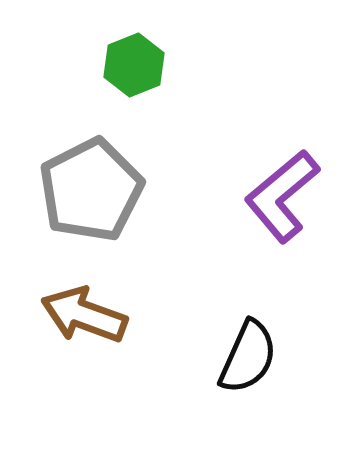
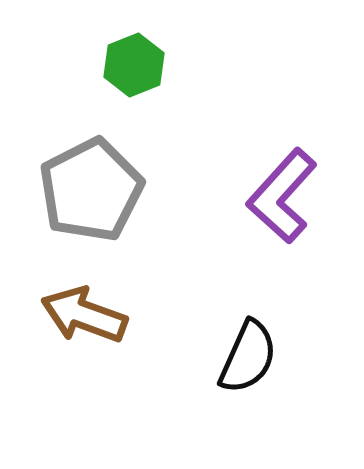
purple L-shape: rotated 8 degrees counterclockwise
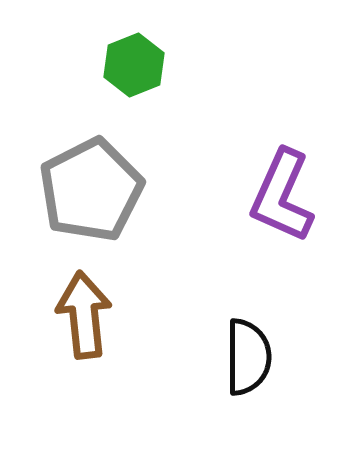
purple L-shape: rotated 18 degrees counterclockwise
brown arrow: rotated 64 degrees clockwise
black semicircle: rotated 24 degrees counterclockwise
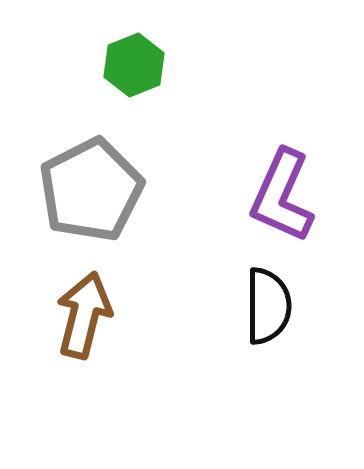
brown arrow: rotated 20 degrees clockwise
black semicircle: moved 20 px right, 51 px up
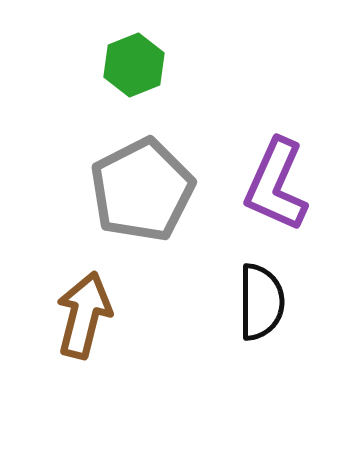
gray pentagon: moved 51 px right
purple L-shape: moved 6 px left, 11 px up
black semicircle: moved 7 px left, 4 px up
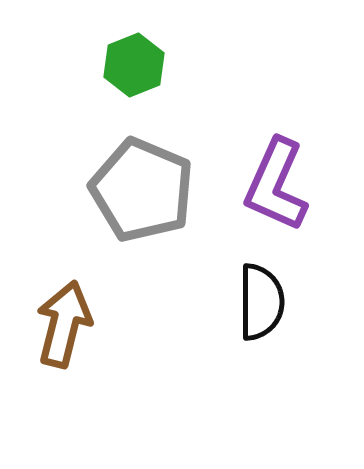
gray pentagon: rotated 22 degrees counterclockwise
brown arrow: moved 20 px left, 9 px down
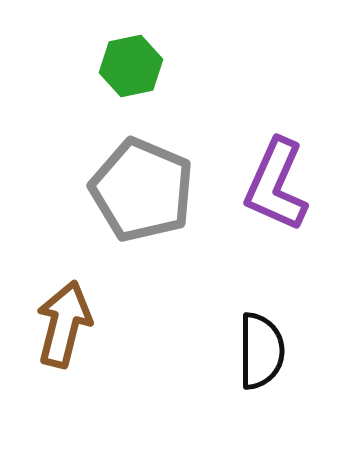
green hexagon: moved 3 px left, 1 px down; rotated 10 degrees clockwise
black semicircle: moved 49 px down
